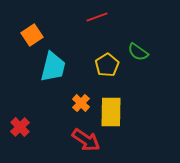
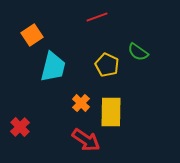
yellow pentagon: rotated 15 degrees counterclockwise
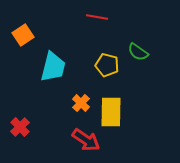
red line: rotated 30 degrees clockwise
orange square: moved 9 px left
yellow pentagon: rotated 10 degrees counterclockwise
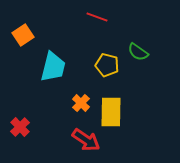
red line: rotated 10 degrees clockwise
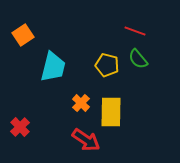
red line: moved 38 px right, 14 px down
green semicircle: moved 7 px down; rotated 15 degrees clockwise
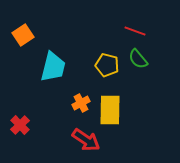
orange cross: rotated 18 degrees clockwise
yellow rectangle: moved 1 px left, 2 px up
red cross: moved 2 px up
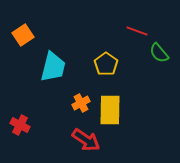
red line: moved 2 px right
green semicircle: moved 21 px right, 6 px up
yellow pentagon: moved 1 px left, 1 px up; rotated 20 degrees clockwise
red cross: rotated 18 degrees counterclockwise
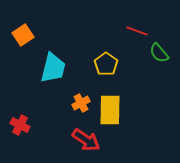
cyan trapezoid: moved 1 px down
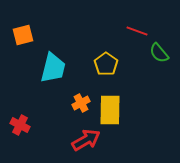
orange square: rotated 20 degrees clockwise
red arrow: rotated 64 degrees counterclockwise
